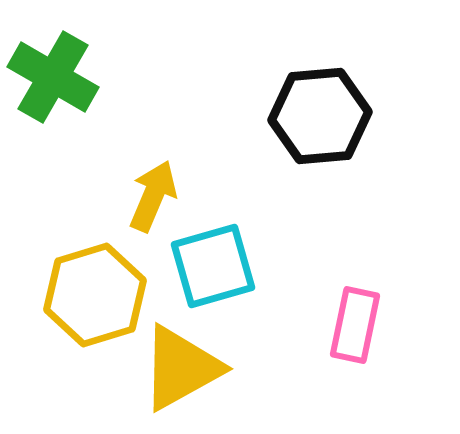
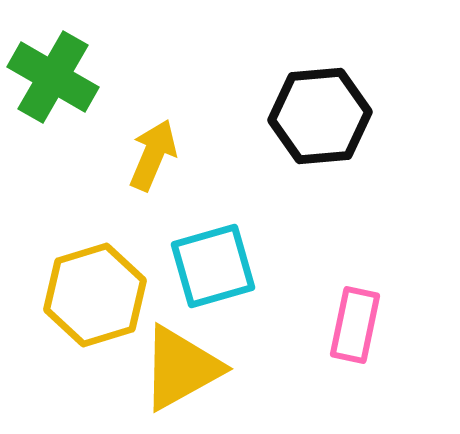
yellow arrow: moved 41 px up
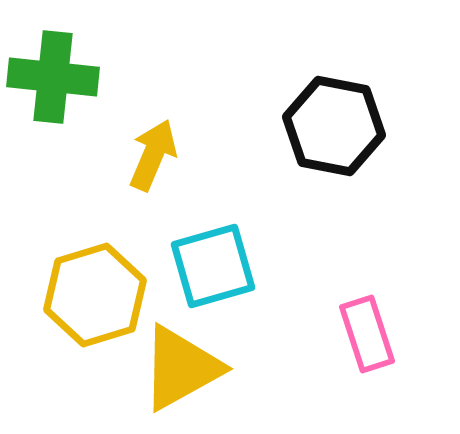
green cross: rotated 24 degrees counterclockwise
black hexagon: moved 14 px right, 10 px down; rotated 16 degrees clockwise
pink rectangle: moved 12 px right, 9 px down; rotated 30 degrees counterclockwise
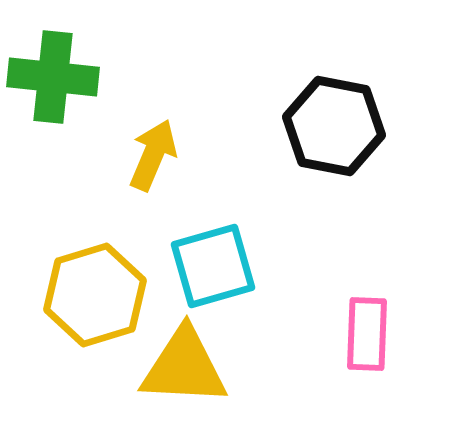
pink rectangle: rotated 20 degrees clockwise
yellow triangle: moved 3 px right, 1 px up; rotated 32 degrees clockwise
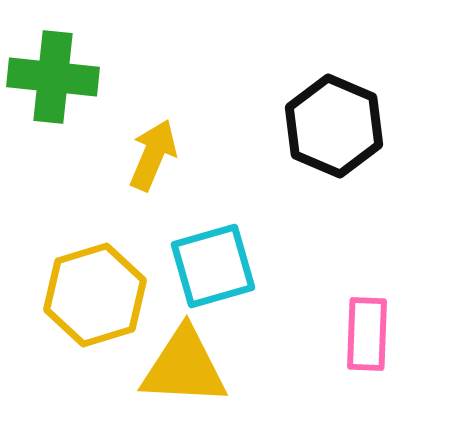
black hexagon: rotated 12 degrees clockwise
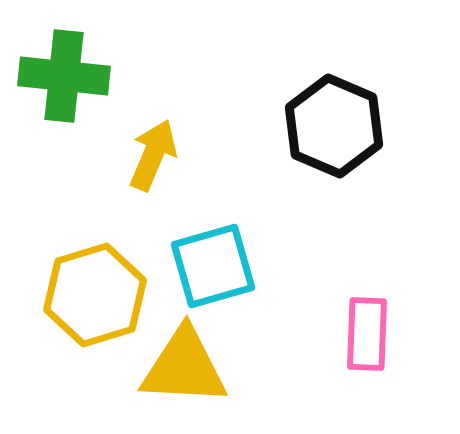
green cross: moved 11 px right, 1 px up
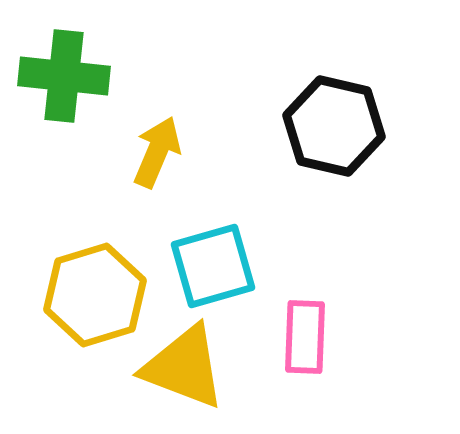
black hexagon: rotated 10 degrees counterclockwise
yellow arrow: moved 4 px right, 3 px up
pink rectangle: moved 62 px left, 3 px down
yellow triangle: rotated 18 degrees clockwise
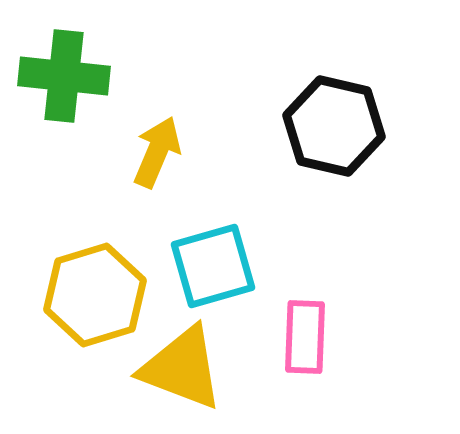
yellow triangle: moved 2 px left, 1 px down
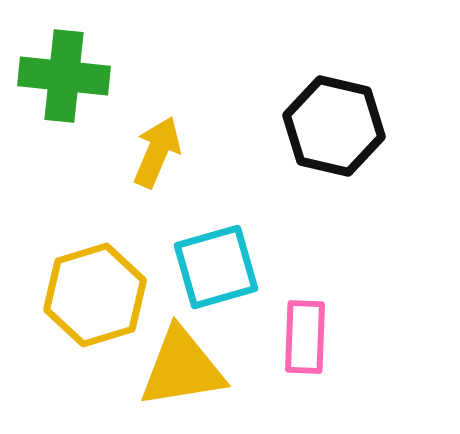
cyan square: moved 3 px right, 1 px down
yellow triangle: rotated 30 degrees counterclockwise
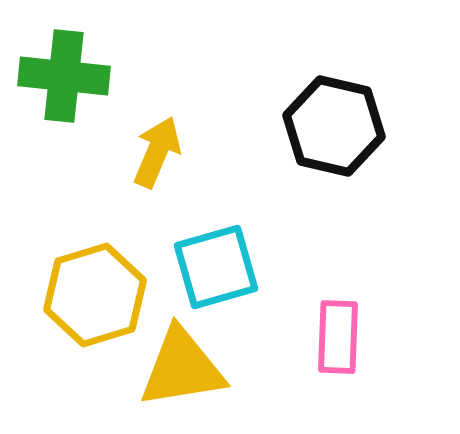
pink rectangle: moved 33 px right
